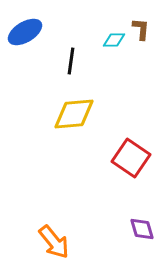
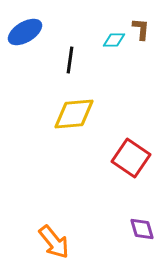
black line: moved 1 px left, 1 px up
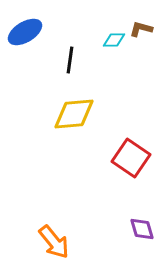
brown L-shape: rotated 80 degrees counterclockwise
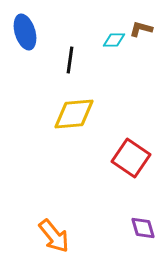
blue ellipse: rotated 76 degrees counterclockwise
purple diamond: moved 1 px right, 1 px up
orange arrow: moved 6 px up
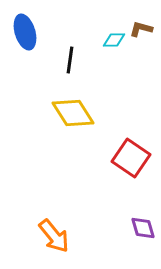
yellow diamond: moved 1 px left, 1 px up; rotated 63 degrees clockwise
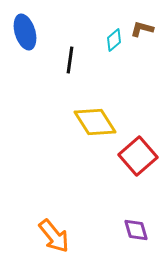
brown L-shape: moved 1 px right
cyan diamond: rotated 40 degrees counterclockwise
yellow diamond: moved 22 px right, 9 px down
red square: moved 7 px right, 2 px up; rotated 15 degrees clockwise
purple diamond: moved 7 px left, 2 px down
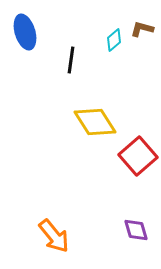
black line: moved 1 px right
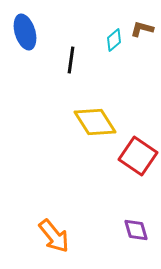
red square: rotated 15 degrees counterclockwise
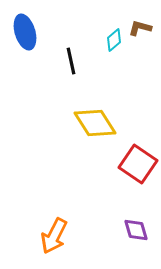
brown L-shape: moved 2 px left, 1 px up
black line: moved 1 px down; rotated 20 degrees counterclockwise
yellow diamond: moved 1 px down
red square: moved 8 px down
orange arrow: rotated 66 degrees clockwise
